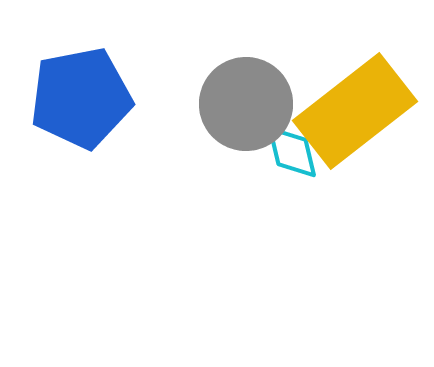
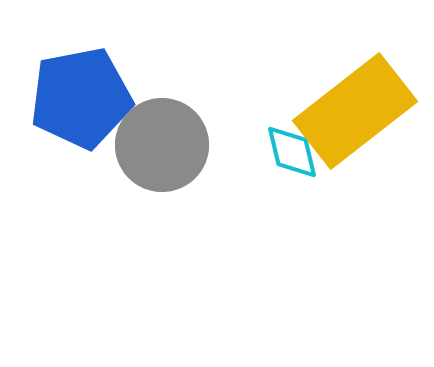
gray circle: moved 84 px left, 41 px down
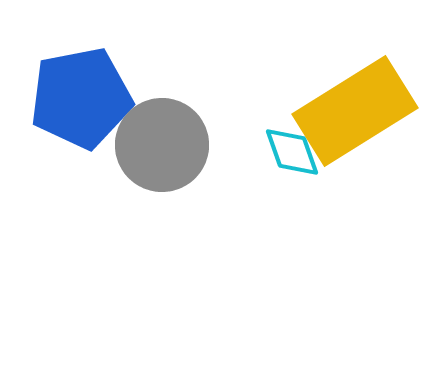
yellow rectangle: rotated 6 degrees clockwise
cyan diamond: rotated 6 degrees counterclockwise
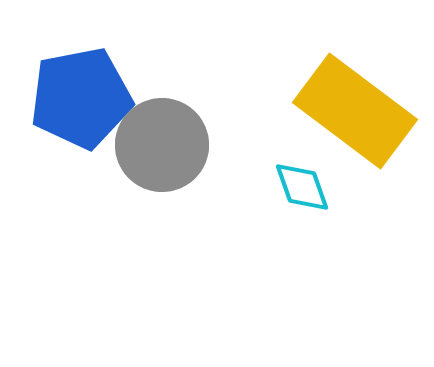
yellow rectangle: rotated 69 degrees clockwise
cyan diamond: moved 10 px right, 35 px down
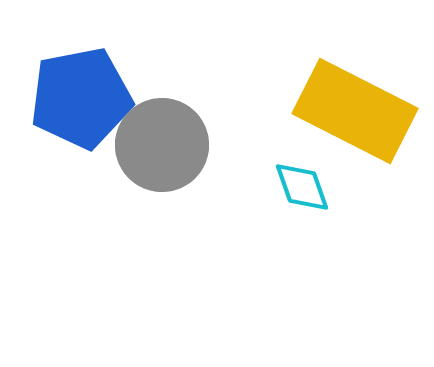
yellow rectangle: rotated 10 degrees counterclockwise
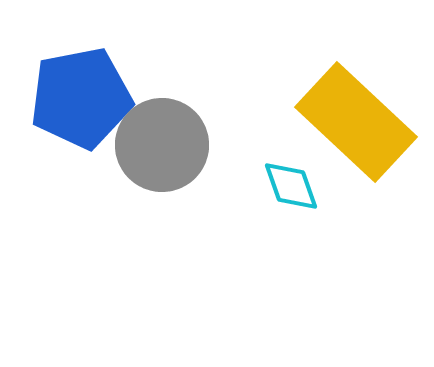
yellow rectangle: moved 1 px right, 11 px down; rotated 16 degrees clockwise
cyan diamond: moved 11 px left, 1 px up
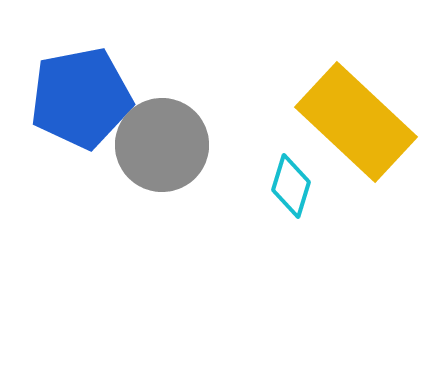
cyan diamond: rotated 36 degrees clockwise
